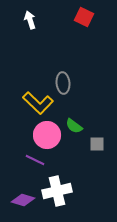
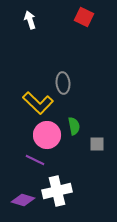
green semicircle: rotated 138 degrees counterclockwise
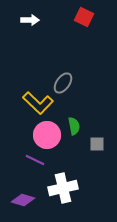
white arrow: rotated 108 degrees clockwise
gray ellipse: rotated 40 degrees clockwise
white cross: moved 6 px right, 3 px up
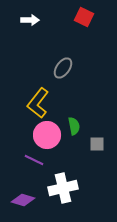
gray ellipse: moved 15 px up
yellow L-shape: rotated 84 degrees clockwise
purple line: moved 1 px left
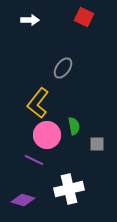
white cross: moved 6 px right, 1 px down
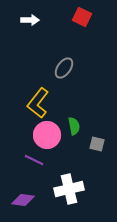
red square: moved 2 px left
gray ellipse: moved 1 px right
gray square: rotated 14 degrees clockwise
purple diamond: rotated 10 degrees counterclockwise
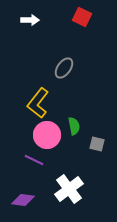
white cross: rotated 24 degrees counterclockwise
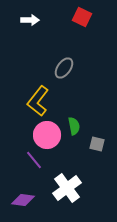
yellow L-shape: moved 2 px up
purple line: rotated 24 degrees clockwise
white cross: moved 2 px left, 1 px up
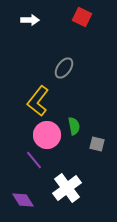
purple diamond: rotated 50 degrees clockwise
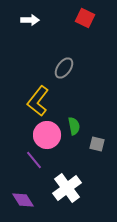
red square: moved 3 px right, 1 px down
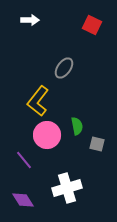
red square: moved 7 px right, 7 px down
green semicircle: moved 3 px right
purple line: moved 10 px left
white cross: rotated 20 degrees clockwise
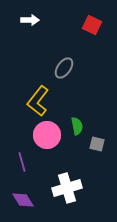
purple line: moved 2 px left, 2 px down; rotated 24 degrees clockwise
